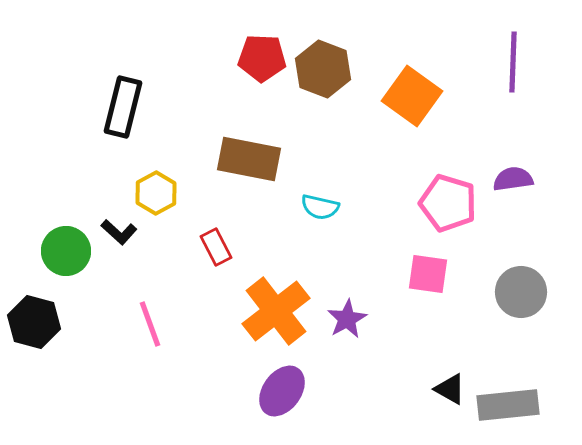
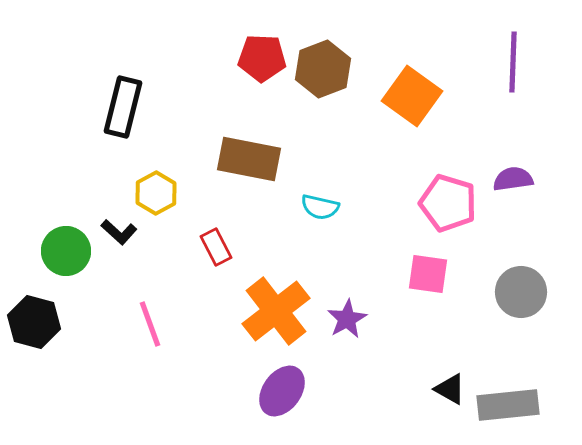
brown hexagon: rotated 18 degrees clockwise
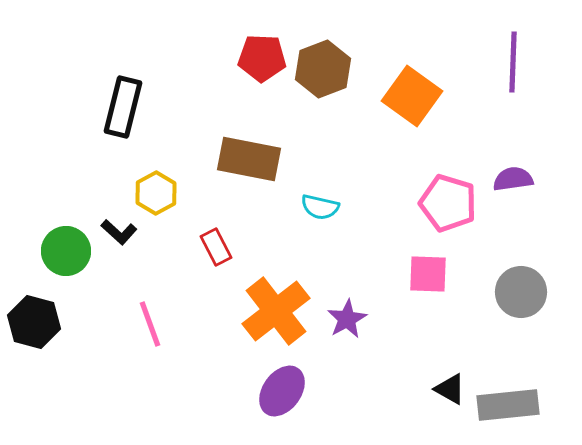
pink square: rotated 6 degrees counterclockwise
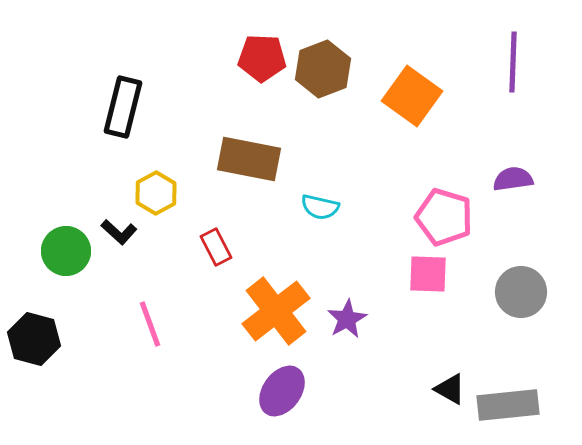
pink pentagon: moved 4 px left, 14 px down
black hexagon: moved 17 px down
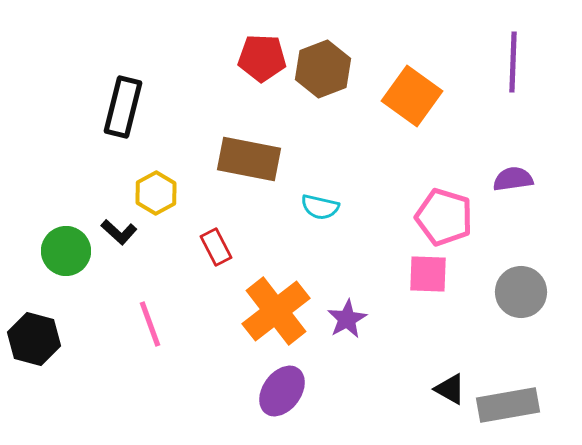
gray rectangle: rotated 4 degrees counterclockwise
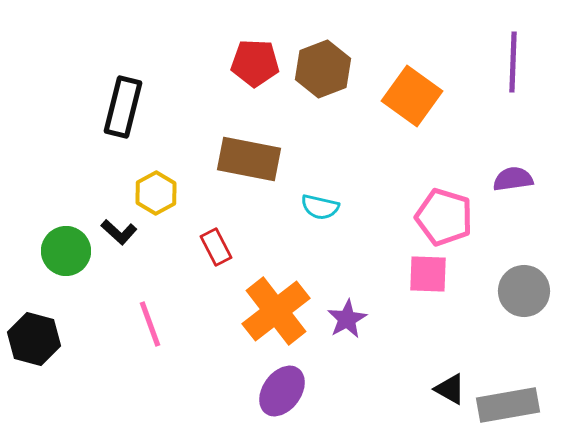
red pentagon: moved 7 px left, 5 px down
gray circle: moved 3 px right, 1 px up
